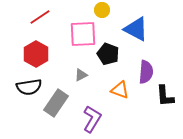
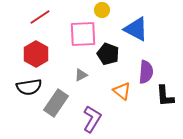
orange triangle: moved 2 px right, 1 px down; rotated 18 degrees clockwise
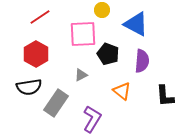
blue triangle: moved 5 px up
purple semicircle: moved 4 px left, 11 px up
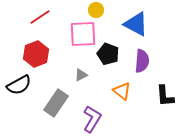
yellow circle: moved 6 px left
red hexagon: rotated 10 degrees clockwise
black semicircle: moved 10 px left, 2 px up; rotated 20 degrees counterclockwise
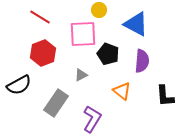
yellow circle: moved 3 px right
red line: rotated 65 degrees clockwise
red hexagon: moved 7 px right, 1 px up
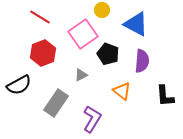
yellow circle: moved 3 px right
pink square: rotated 32 degrees counterclockwise
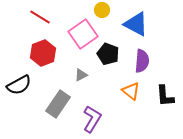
orange triangle: moved 9 px right
gray rectangle: moved 2 px right, 1 px down
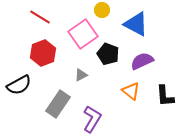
purple semicircle: rotated 120 degrees counterclockwise
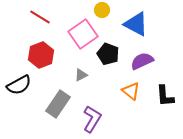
red hexagon: moved 2 px left, 2 px down
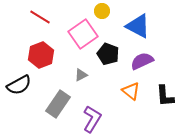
yellow circle: moved 1 px down
blue triangle: moved 2 px right, 2 px down
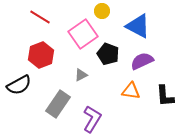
orange triangle: rotated 30 degrees counterclockwise
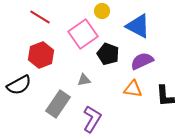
gray triangle: moved 3 px right, 5 px down; rotated 16 degrees clockwise
orange triangle: moved 2 px right, 2 px up
